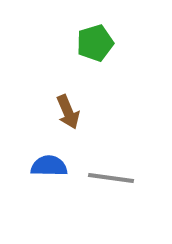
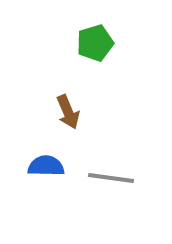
blue semicircle: moved 3 px left
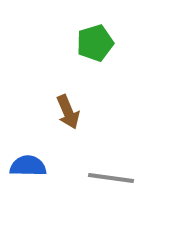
blue semicircle: moved 18 px left
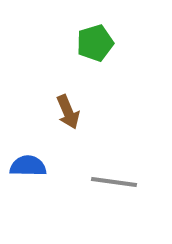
gray line: moved 3 px right, 4 px down
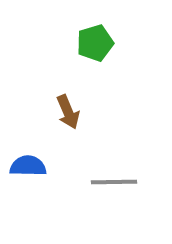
gray line: rotated 9 degrees counterclockwise
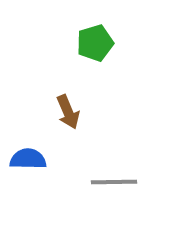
blue semicircle: moved 7 px up
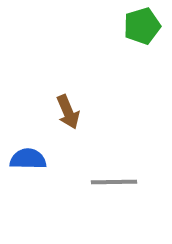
green pentagon: moved 47 px right, 17 px up
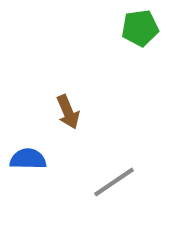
green pentagon: moved 2 px left, 2 px down; rotated 9 degrees clockwise
gray line: rotated 33 degrees counterclockwise
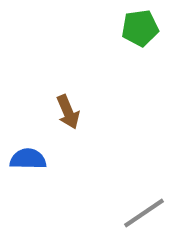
gray line: moved 30 px right, 31 px down
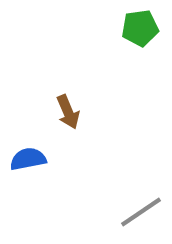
blue semicircle: rotated 12 degrees counterclockwise
gray line: moved 3 px left, 1 px up
